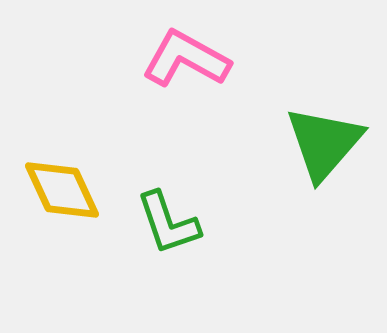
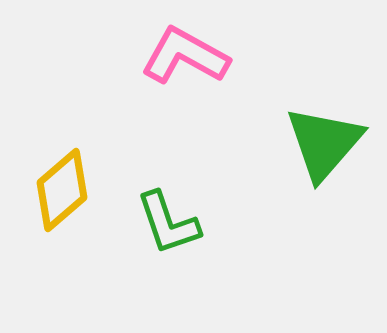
pink L-shape: moved 1 px left, 3 px up
yellow diamond: rotated 74 degrees clockwise
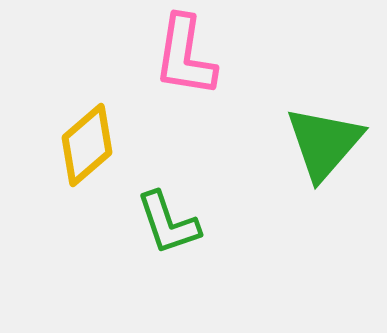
pink L-shape: rotated 110 degrees counterclockwise
yellow diamond: moved 25 px right, 45 px up
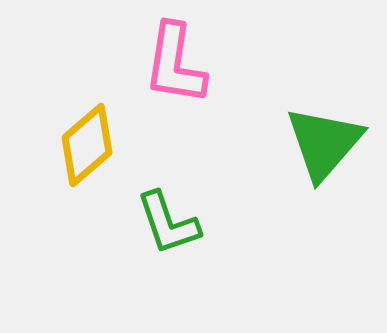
pink L-shape: moved 10 px left, 8 px down
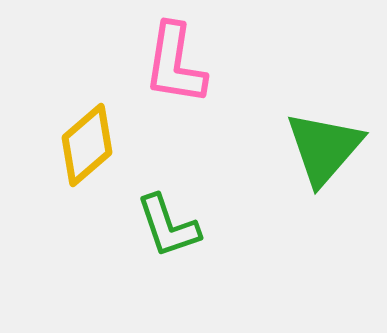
green triangle: moved 5 px down
green L-shape: moved 3 px down
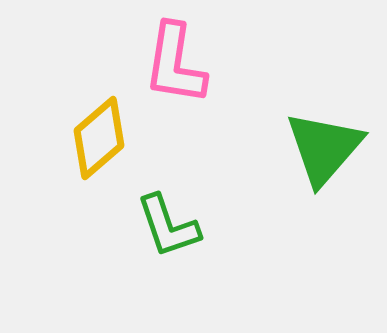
yellow diamond: moved 12 px right, 7 px up
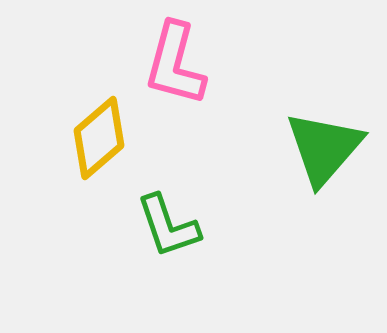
pink L-shape: rotated 6 degrees clockwise
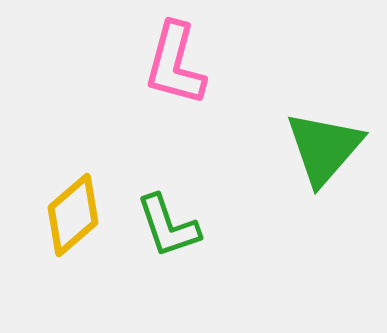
yellow diamond: moved 26 px left, 77 px down
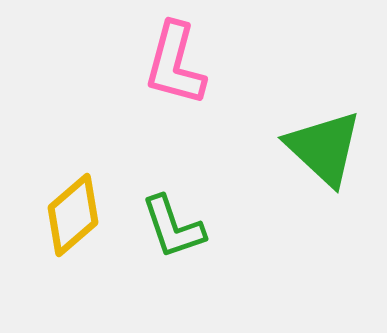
green triangle: rotated 28 degrees counterclockwise
green L-shape: moved 5 px right, 1 px down
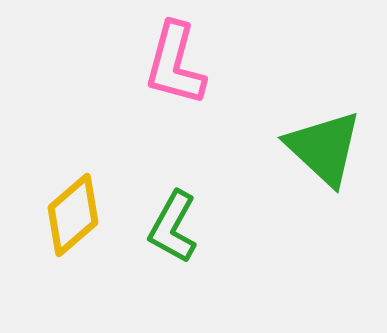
green L-shape: rotated 48 degrees clockwise
